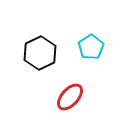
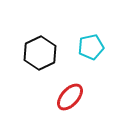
cyan pentagon: rotated 20 degrees clockwise
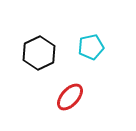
black hexagon: moved 1 px left
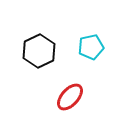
black hexagon: moved 2 px up
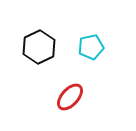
black hexagon: moved 4 px up
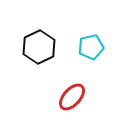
red ellipse: moved 2 px right
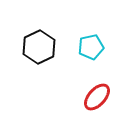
red ellipse: moved 25 px right
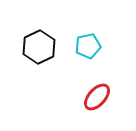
cyan pentagon: moved 3 px left, 1 px up
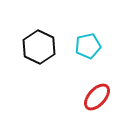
black hexagon: rotated 8 degrees counterclockwise
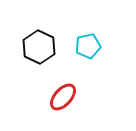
red ellipse: moved 34 px left
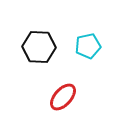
black hexagon: rotated 24 degrees counterclockwise
